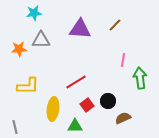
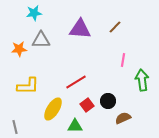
brown line: moved 2 px down
green arrow: moved 2 px right, 2 px down
yellow ellipse: rotated 25 degrees clockwise
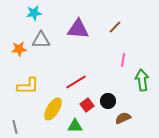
purple triangle: moved 2 px left
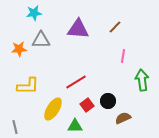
pink line: moved 4 px up
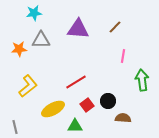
yellow L-shape: rotated 40 degrees counterclockwise
yellow ellipse: rotated 30 degrees clockwise
brown semicircle: rotated 28 degrees clockwise
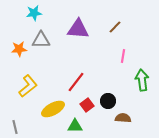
red line: rotated 20 degrees counterclockwise
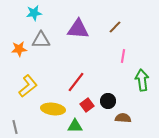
yellow ellipse: rotated 35 degrees clockwise
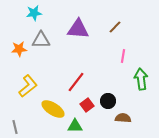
green arrow: moved 1 px left, 1 px up
yellow ellipse: rotated 25 degrees clockwise
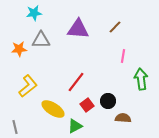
green triangle: rotated 28 degrees counterclockwise
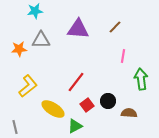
cyan star: moved 1 px right, 2 px up
brown semicircle: moved 6 px right, 5 px up
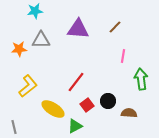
gray line: moved 1 px left
